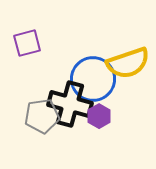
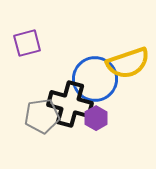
blue circle: moved 2 px right
purple hexagon: moved 3 px left, 2 px down
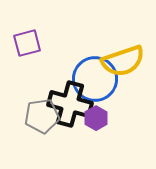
yellow semicircle: moved 5 px left, 2 px up
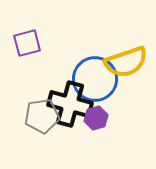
yellow semicircle: moved 3 px right, 1 px down
purple hexagon: rotated 15 degrees clockwise
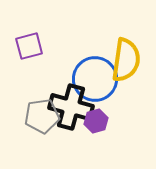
purple square: moved 2 px right, 3 px down
yellow semicircle: moved 2 px up; rotated 63 degrees counterclockwise
black cross: moved 1 px right, 3 px down
purple hexagon: moved 3 px down
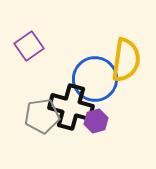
purple square: rotated 20 degrees counterclockwise
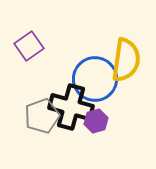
gray pentagon: rotated 12 degrees counterclockwise
